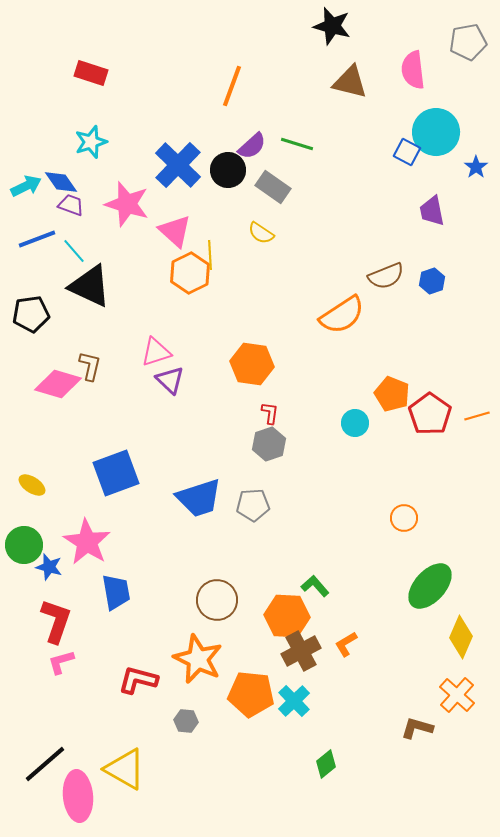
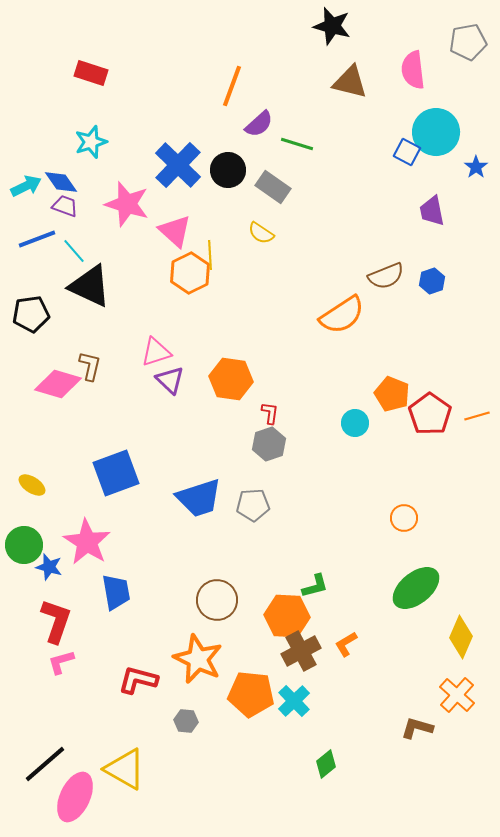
purple semicircle at (252, 146): moved 7 px right, 22 px up
purple trapezoid at (71, 205): moved 6 px left, 1 px down
orange hexagon at (252, 364): moved 21 px left, 15 px down
green L-shape at (315, 586): rotated 116 degrees clockwise
green ellipse at (430, 586): moved 14 px left, 2 px down; rotated 9 degrees clockwise
pink ellipse at (78, 796): moved 3 px left, 1 px down; rotated 30 degrees clockwise
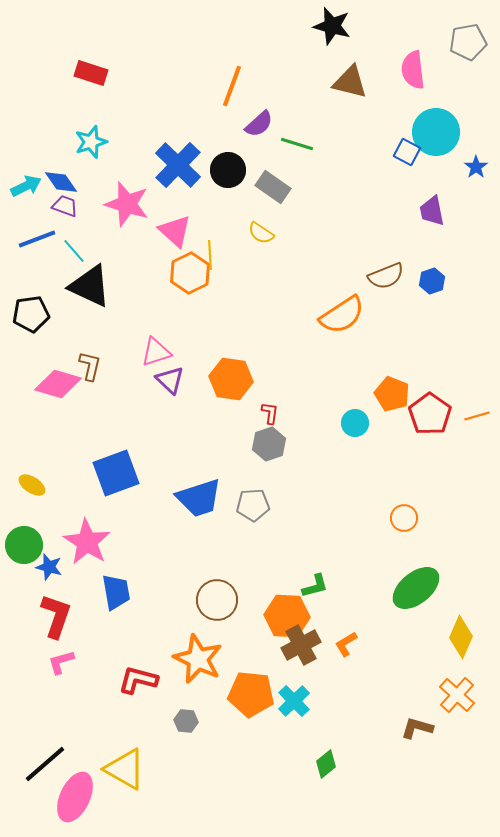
red L-shape at (56, 621): moved 5 px up
brown cross at (301, 651): moved 6 px up
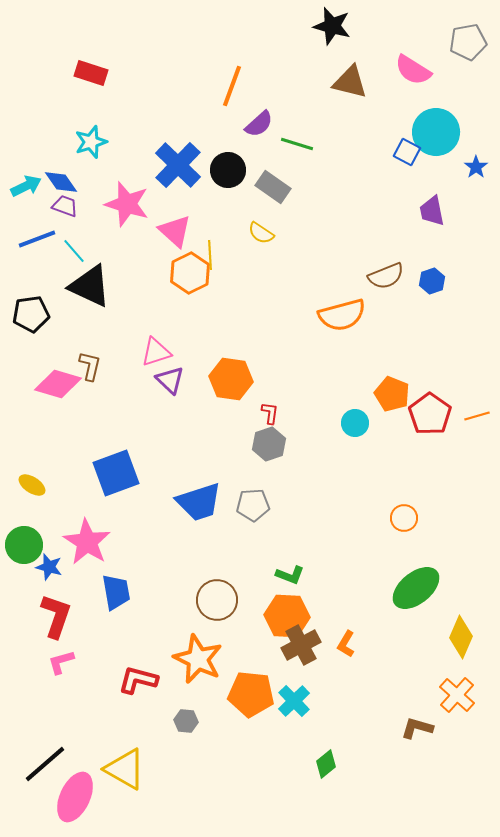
pink semicircle at (413, 70): rotated 51 degrees counterclockwise
orange semicircle at (342, 315): rotated 18 degrees clockwise
blue trapezoid at (199, 498): moved 4 px down
green L-shape at (315, 586): moved 25 px left, 11 px up; rotated 36 degrees clockwise
orange L-shape at (346, 644): rotated 28 degrees counterclockwise
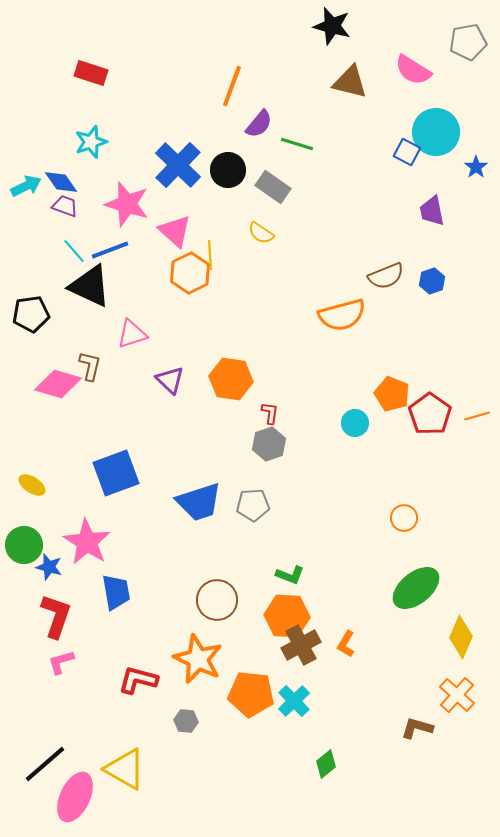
purple semicircle at (259, 124): rotated 8 degrees counterclockwise
blue line at (37, 239): moved 73 px right, 11 px down
pink triangle at (156, 352): moved 24 px left, 18 px up
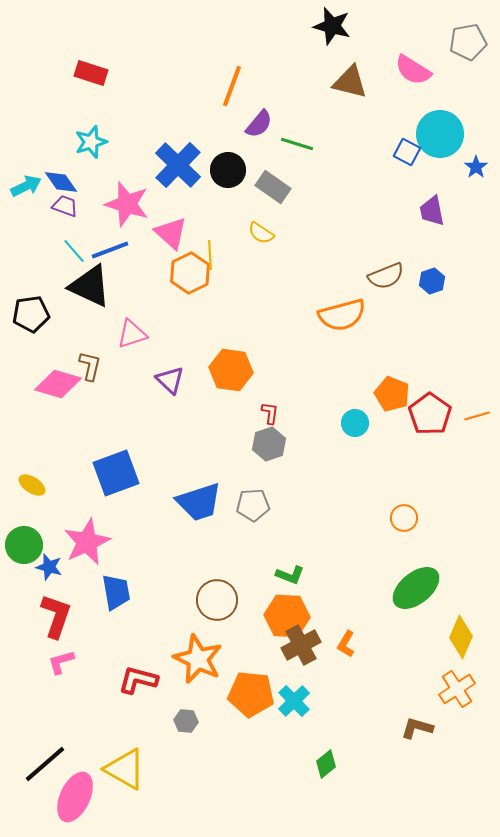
cyan circle at (436, 132): moved 4 px right, 2 px down
pink triangle at (175, 231): moved 4 px left, 2 px down
orange hexagon at (231, 379): moved 9 px up
pink star at (87, 542): rotated 15 degrees clockwise
orange cross at (457, 695): moved 6 px up; rotated 15 degrees clockwise
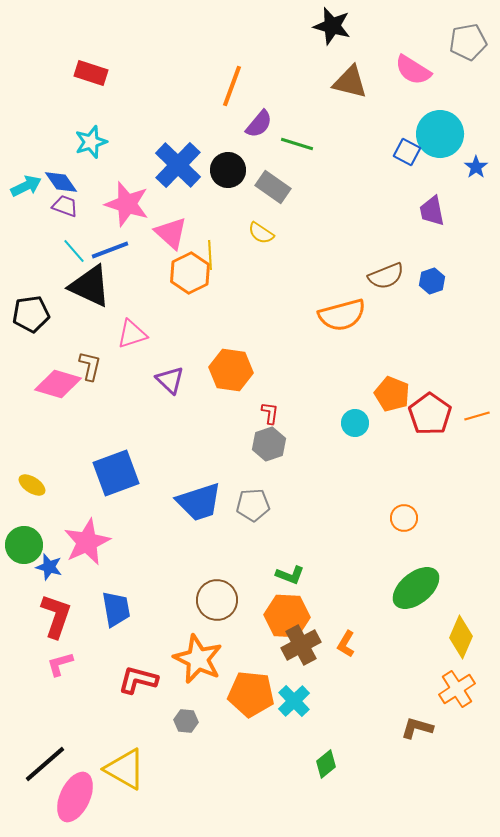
blue trapezoid at (116, 592): moved 17 px down
pink L-shape at (61, 662): moved 1 px left, 2 px down
